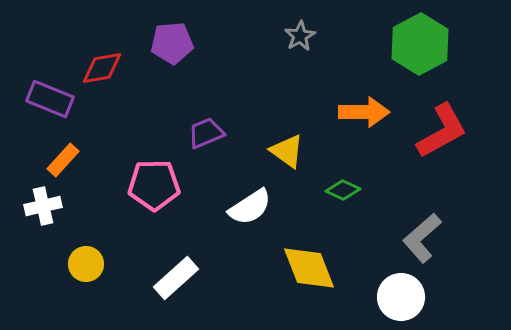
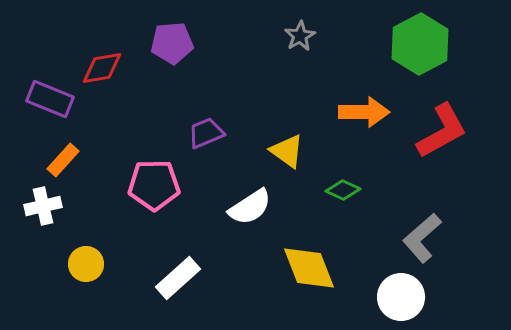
white rectangle: moved 2 px right
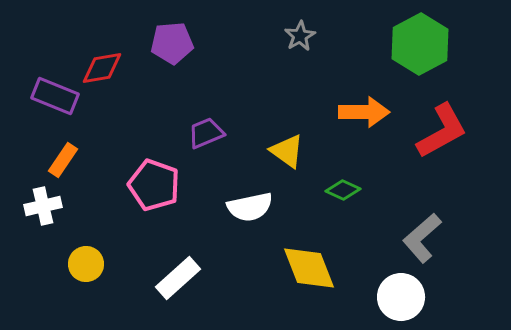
purple rectangle: moved 5 px right, 3 px up
orange rectangle: rotated 8 degrees counterclockwise
pink pentagon: rotated 21 degrees clockwise
white semicircle: rotated 21 degrees clockwise
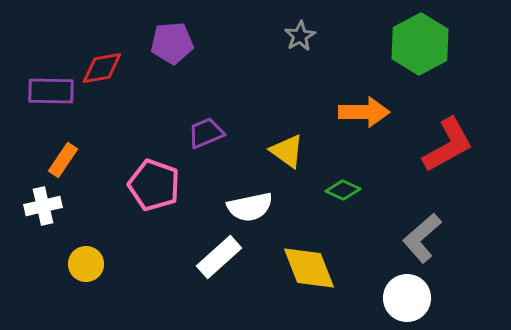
purple rectangle: moved 4 px left, 5 px up; rotated 21 degrees counterclockwise
red L-shape: moved 6 px right, 14 px down
white rectangle: moved 41 px right, 21 px up
white circle: moved 6 px right, 1 px down
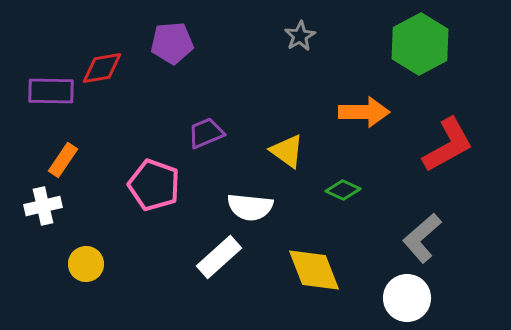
white semicircle: rotated 18 degrees clockwise
yellow diamond: moved 5 px right, 2 px down
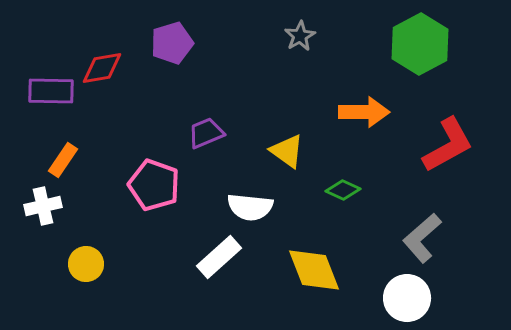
purple pentagon: rotated 12 degrees counterclockwise
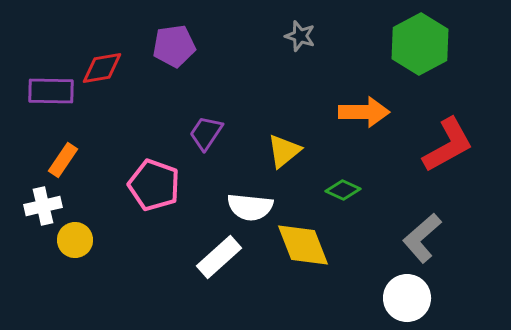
gray star: rotated 24 degrees counterclockwise
purple pentagon: moved 2 px right, 3 px down; rotated 9 degrees clockwise
purple trapezoid: rotated 33 degrees counterclockwise
yellow triangle: moved 3 px left; rotated 45 degrees clockwise
yellow circle: moved 11 px left, 24 px up
yellow diamond: moved 11 px left, 25 px up
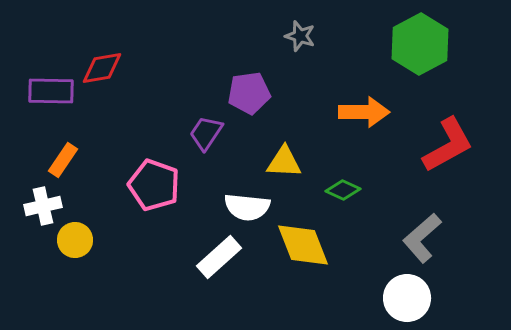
purple pentagon: moved 75 px right, 47 px down
yellow triangle: moved 11 px down; rotated 42 degrees clockwise
white semicircle: moved 3 px left
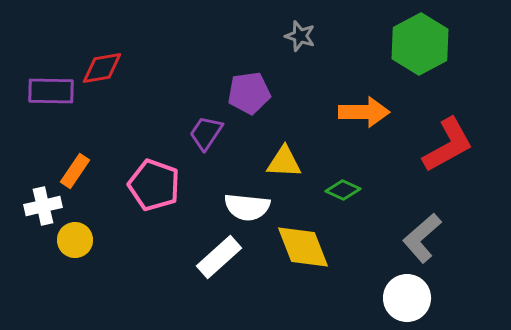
orange rectangle: moved 12 px right, 11 px down
yellow diamond: moved 2 px down
